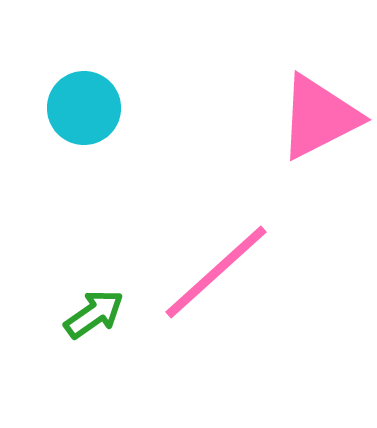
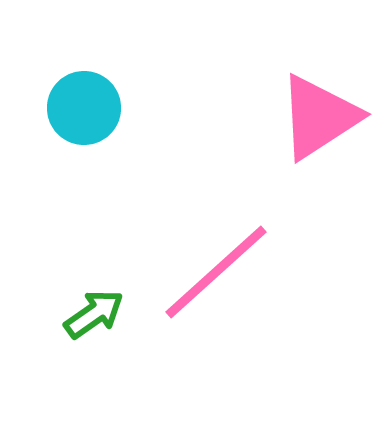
pink triangle: rotated 6 degrees counterclockwise
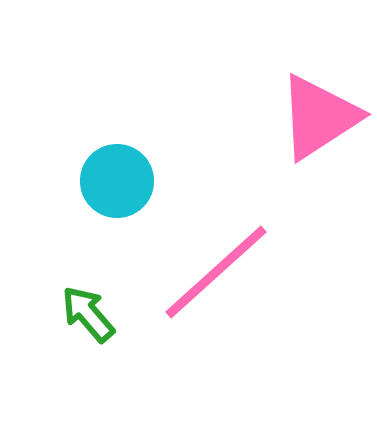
cyan circle: moved 33 px right, 73 px down
green arrow: moved 6 px left; rotated 96 degrees counterclockwise
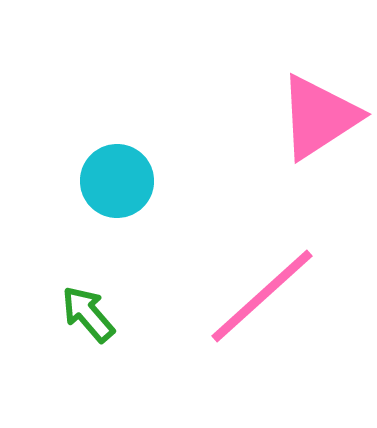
pink line: moved 46 px right, 24 px down
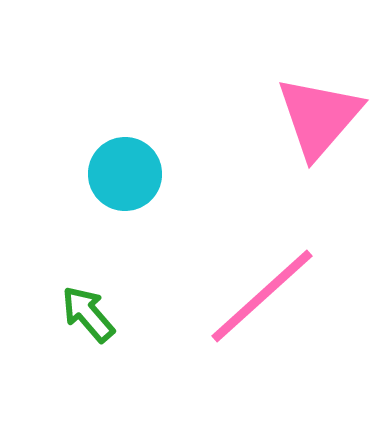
pink triangle: rotated 16 degrees counterclockwise
cyan circle: moved 8 px right, 7 px up
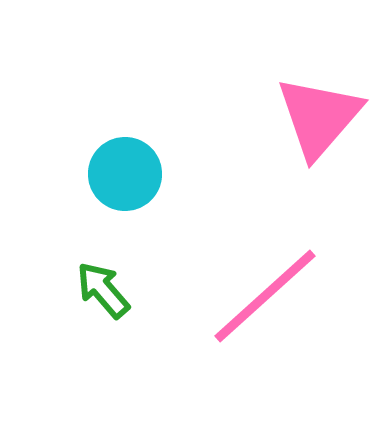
pink line: moved 3 px right
green arrow: moved 15 px right, 24 px up
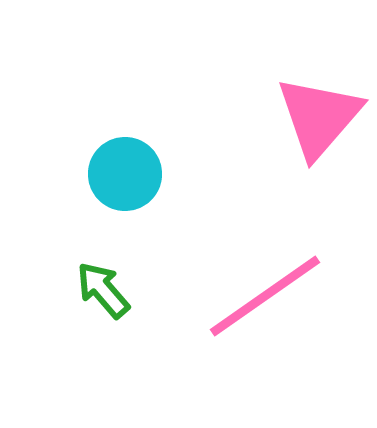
pink line: rotated 7 degrees clockwise
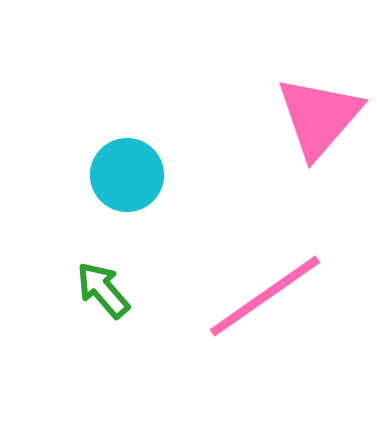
cyan circle: moved 2 px right, 1 px down
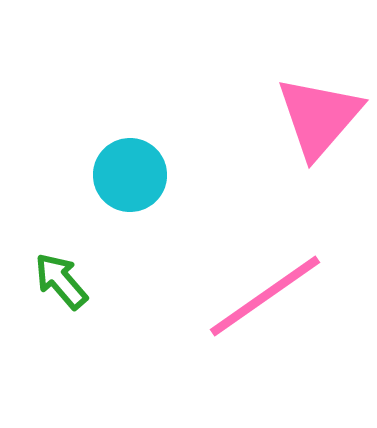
cyan circle: moved 3 px right
green arrow: moved 42 px left, 9 px up
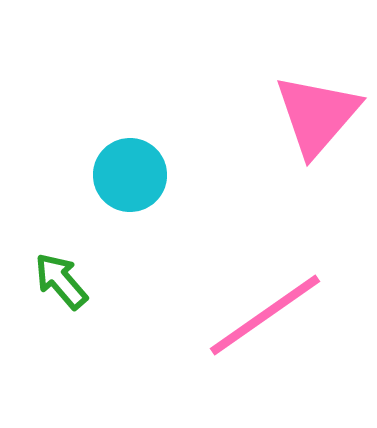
pink triangle: moved 2 px left, 2 px up
pink line: moved 19 px down
